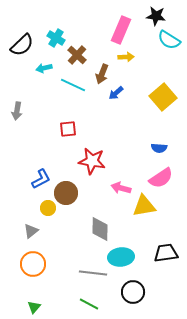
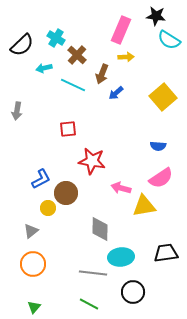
blue semicircle: moved 1 px left, 2 px up
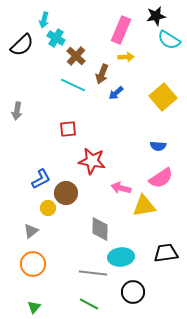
black star: rotated 18 degrees counterclockwise
brown cross: moved 1 px left, 1 px down
cyan arrow: moved 48 px up; rotated 63 degrees counterclockwise
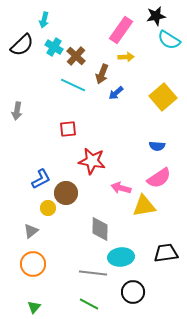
pink rectangle: rotated 12 degrees clockwise
cyan cross: moved 2 px left, 9 px down
blue semicircle: moved 1 px left
pink semicircle: moved 2 px left
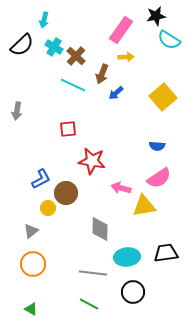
cyan ellipse: moved 6 px right
green triangle: moved 3 px left, 2 px down; rotated 40 degrees counterclockwise
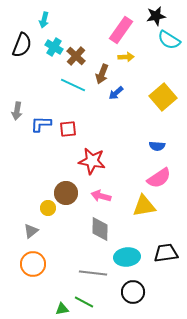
black semicircle: rotated 25 degrees counterclockwise
blue L-shape: moved 55 px up; rotated 150 degrees counterclockwise
pink arrow: moved 20 px left, 8 px down
green line: moved 5 px left, 2 px up
green triangle: moved 31 px right; rotated 40 degrees counterclockwise
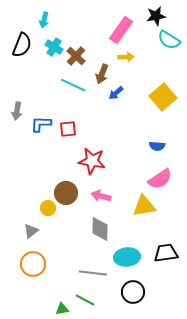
pink semicircle: moved 1 px right, 1 px down
green line: moved 1 px right, 2 px up
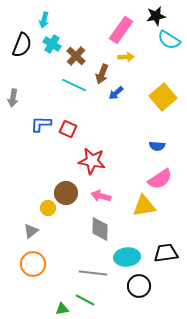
cyan cross: moved 2 px left, 3 px up
cyan line: moved 1 px right
gray arrow: moved 4 px left, 13 px up
red square: rotated 30 degrees clockwise
black circle: moved 6 px right, 6 px up
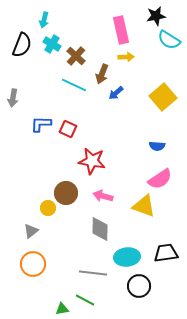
pink rectangle: rotated 48 degrees counterclockwise
pink arrow: moved 2 px right
yellow triangle: rotated 30 degrees clockwise
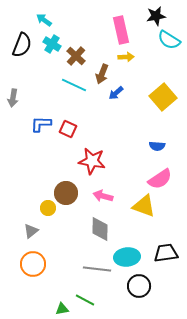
cyan arrow: rotated 112 degrees clockwise
gray line: moved 4 px right, 4 px up
